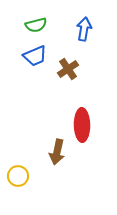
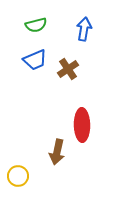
blue trapezoid: moved 4 px down
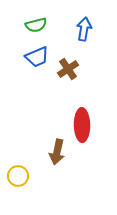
blue trapezoid: moved 2 px right, 3 px up
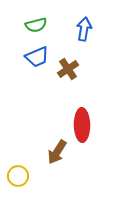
brown arrow: rotated 20 degrees clockwise
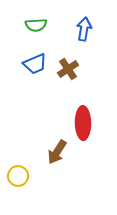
green semicircle: rotated 10 degrees clockwise
blue trapezoid: moved 2 px left, 7 px down
red ellipse: moved 1 px right, 2 px up
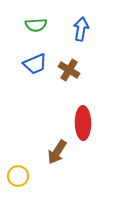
blue arrow: moved 3 px left
brown cross: moved 1 px right, 1 px down; rotated 25 degrees counterclockwise
